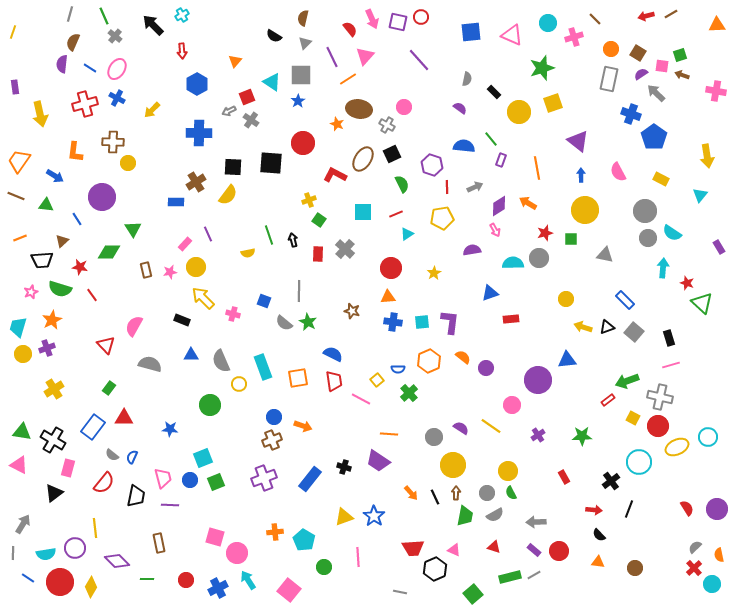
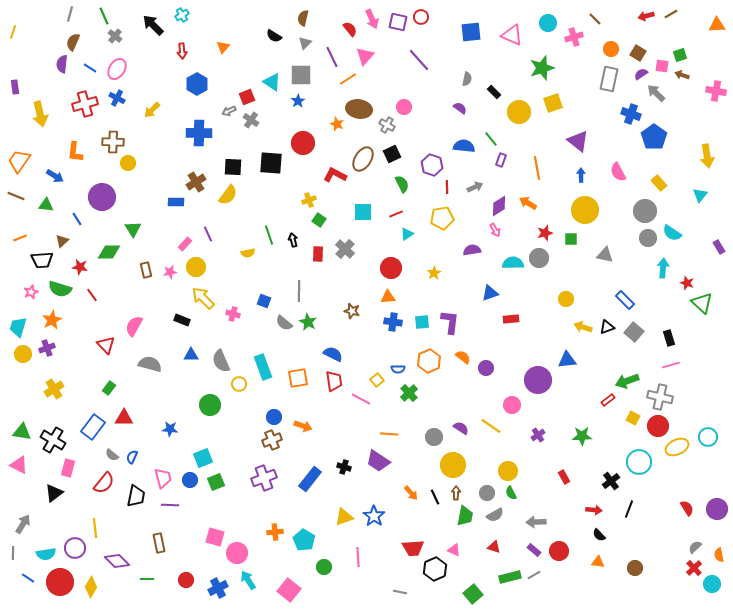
orange triangle at (235, 61): moved 12 px left, 14 px up
yellow rectangle at (661, 179): moved 2 px left, 4 px down; rotated 21 degrees clockwise
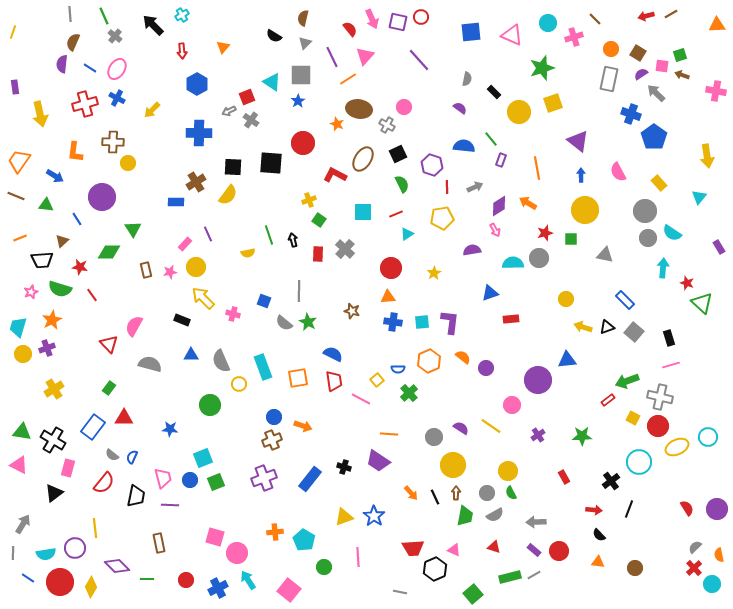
gray line at (70, 14): rotated 21 degrees counterclockwise
black square at (392, 154): moved 6 px right
cyan triangle at (700, 195): moved 1 px left, 2 px down
red triangle at (106, 345): moved 3 px right, 1 px up
purple diamond at (117, 561): moved 5 px down
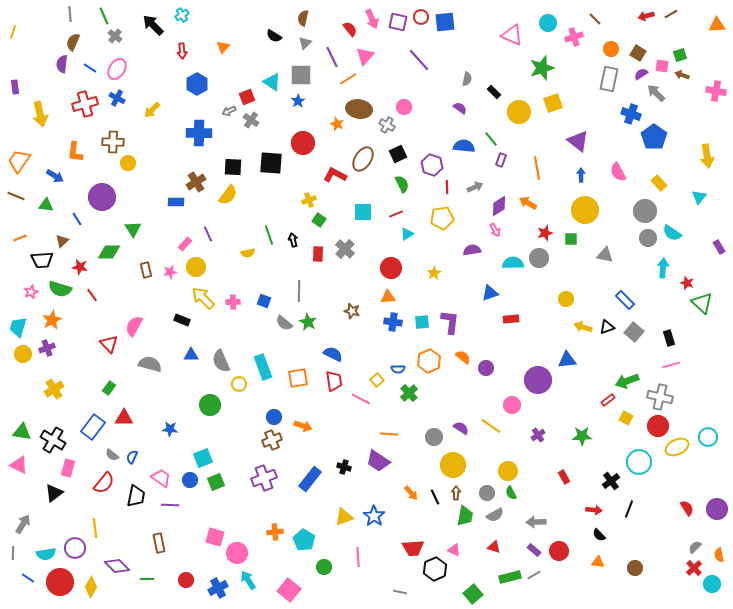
blue square at (471, 32): moved 26 px left, 10 px up
pink cross at (233, 314): moved 12 px up; rotated 16 degrees counterclockwise
yellow square at (633, 418): moved 7 px left
pink trapezoid at (163, 478): moved 2 px left; rotated 40 degrees counterclockwise
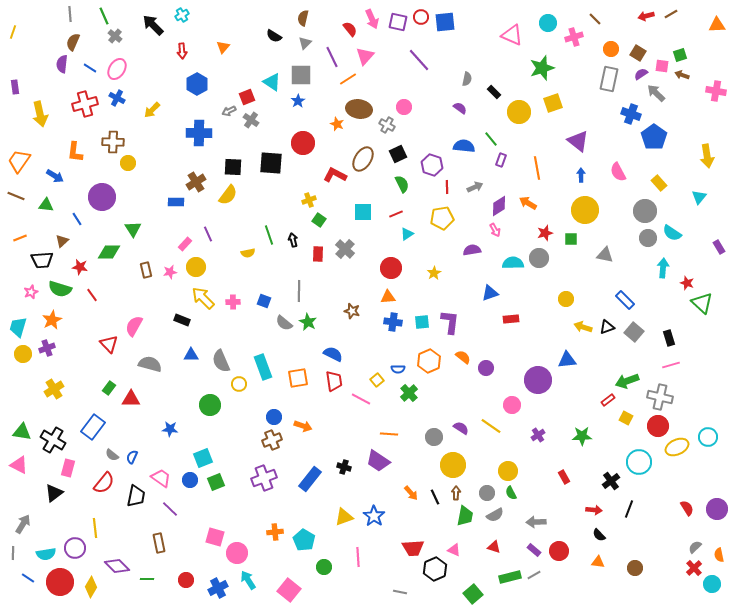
red triangle at (124, 418): moved 7 px right, 19 px up
purple line at (170, 505): moved 4 px down; rotated 42 degrees clockwise
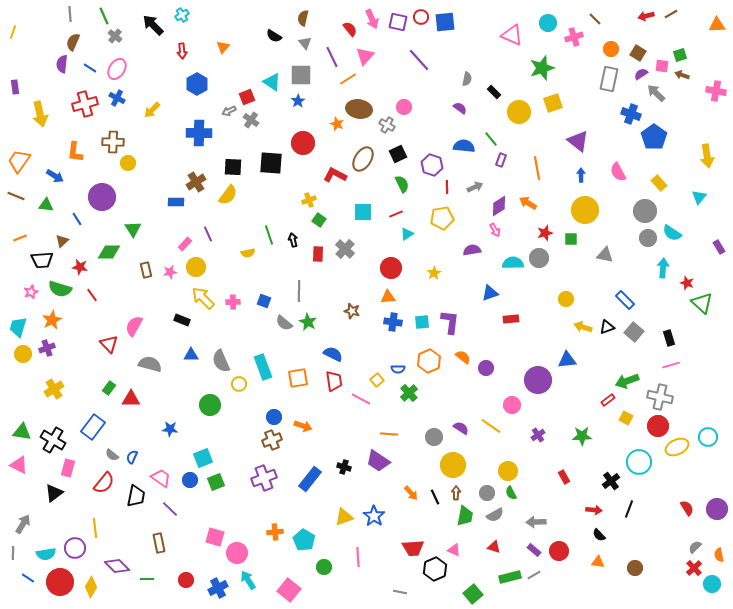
gray triangle at (305, 43): rotated 24 degrees counterclockwise
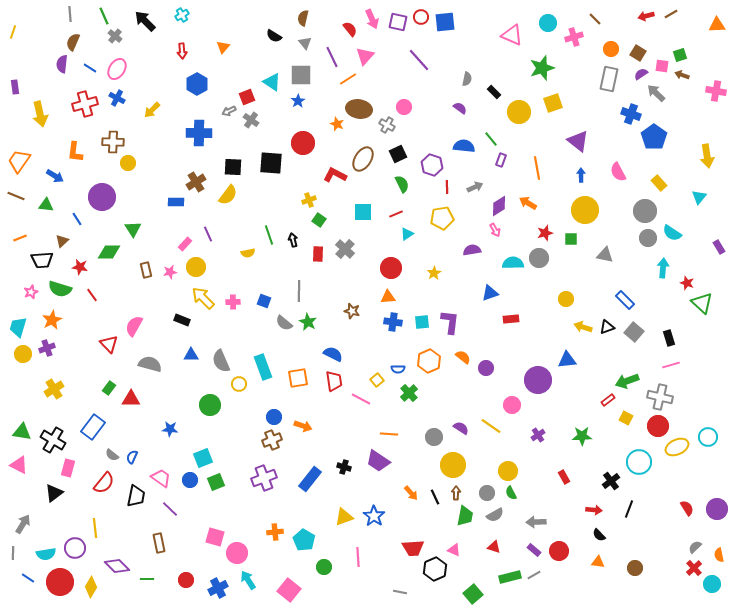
black arrow at (153, 25): moved 8 px left, 4 px up
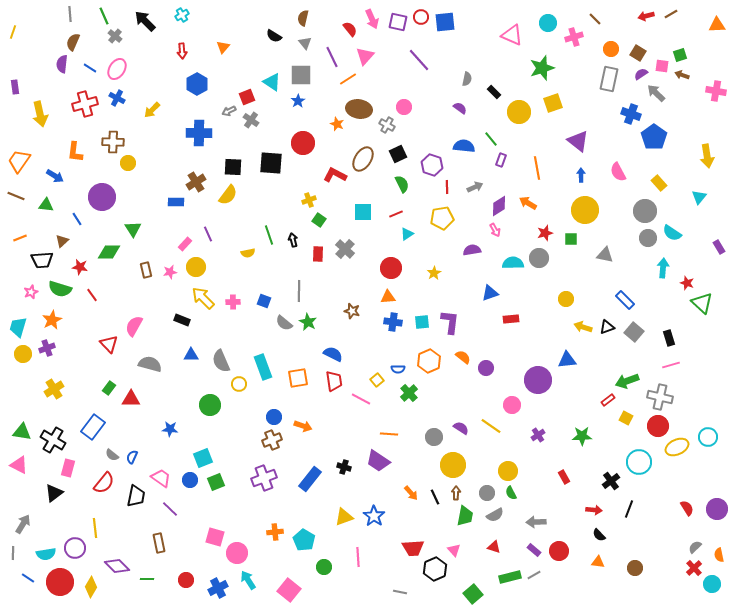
pink triangle at (454, 550): rotated 24 degrees clockwise
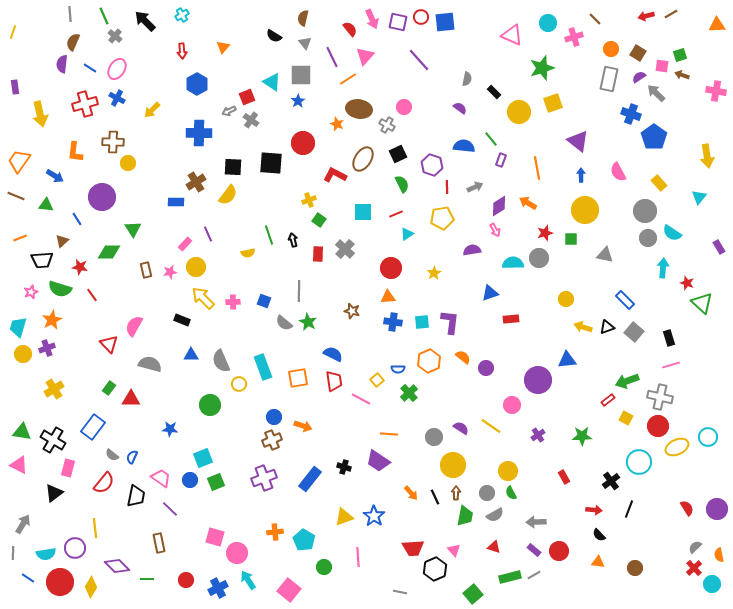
purple semicircle at (641, 74): moved 2 px left, 3 px down
